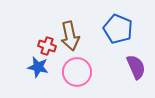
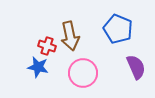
pink circle: moved 6 px right, 1 px down
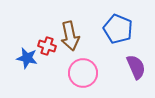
blue star: moved 11 px left, 9 px up
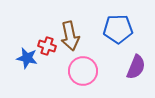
blue pentagon: rotated 24 degrees counterclockwise
purple semicircle: rotated 45 degrees clockwise
pink circle: moved 2 px up
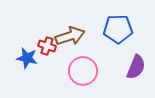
brown arrow: rotated 96 degrees counterclockwise
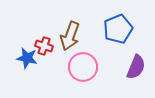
blue pentagon: rotated 20 degrees counterclockwise
brown arrow: rotated 128 degrees clockwise
red cross: moved 3 px left
pink circle: moved 4 px up
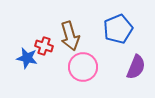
brown arrow: rotated 36 degrees counterclockwise
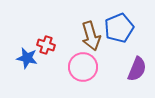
blue pentagon: moved 1 px right, 1 px up
brown arrow: moved 21 px right
red cross: moved 2 px right, 1 px up
purple semicircle: moved 1 px right, 2 px down
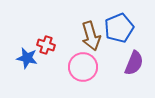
purple semicircle: moved 3 px left, 6 px up
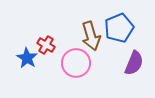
red cross: rotated 12 degrees clockwise
blue star: rotated 20 degrees clockwise
pink circle: moved 7 px left, 4 px up
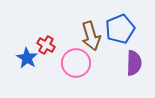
blue pentagon: moved 1 px right, 1 px down
purple semicircle: rotated 20 degrees counterclockwise
